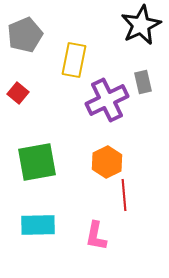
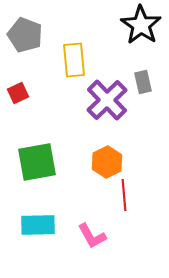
black star: rotated 12 degrees counterclockwise
gray pentagon: rotated 28 degrees counterclockwise
yellow rectangle: rotated 16 degrees counterclockwise
red square: rotated 25 degrees clockwise
purple cross: rotated 18 degrees counterclockwise
pink L-shape: moved 4 px left; rotated 40 degrees counterclockwise
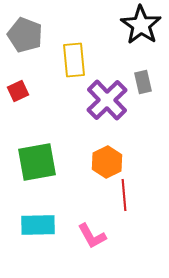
red square: moved 2 px up
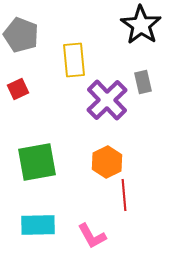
gray pentagon: moved 4 px left
red square: moved 2 px up
